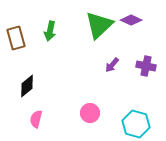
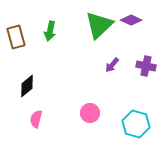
brown rectangle: moved 1 px up
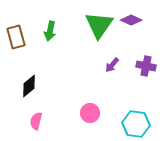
green triangle: rotated 12 degrees counterclockwise
black diamond: moved 2 px right
pink semicircle: moved 2 px down
cyan hexagon: rotated 8 degrees counterclockwise
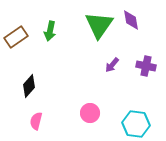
purple diamond: rotated 55 degrees clockwise
brown rectangle: rotated 70 degrees clockwise
black diamond: rotated 10 degrees counterclockwise
